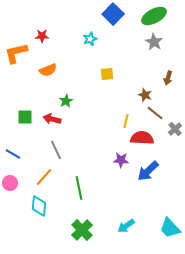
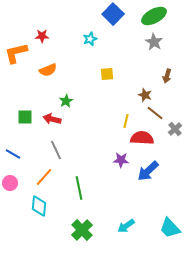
brown arrow: moved 1 px left, 2 px up
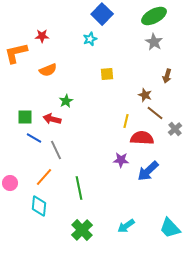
blue square: moved 11 px left
blue line: moved 21 px right, 16 px up
